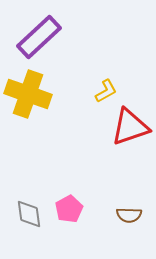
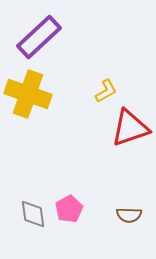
red triangle: moved 1 px down
gray diamond: moved 4 px right
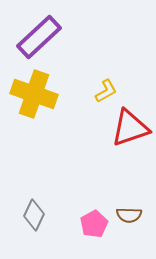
yellow cross: moved 6 px right
pink pentagon: moved 25 px right, 15 px down
gray diamond: moved 1 px right, 1 px down; rotated 32 degrees clockwise
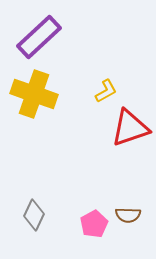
brown semicircle: moved 1 px left
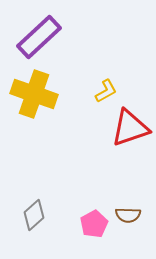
gray diamond: rotated 24 degrees clockwise
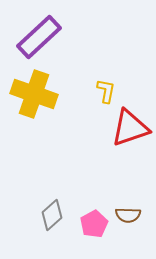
yellow L-shape: rotated 50 degrees counterclockwise
gray diamond: moved 18 px right
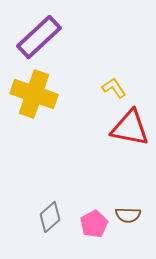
yellow L-shape: moved 8 px right, 3 px up; rotated 45 degrees counterclockwise
red triangle: rotated 30 degrees clockwise
gray diamond: moved 2 px left, 2 px down
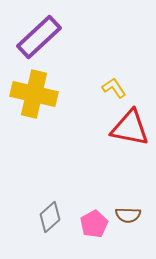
yellow cross: rotated 6 degrees counterclockwise
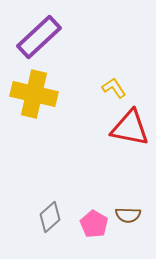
pink pentagon: rotated 12 degrees counterclockwise
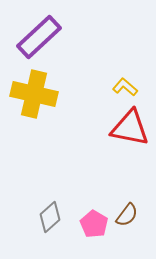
yellow L-shape: moved 11 px right, 1 px up; rotated 15 degrees counterclockwise
brown semicircle: moved 1 px left; rotated 55 degrees counterclockwise
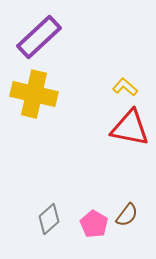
gray diamond: moved 1 px left, 2 px down
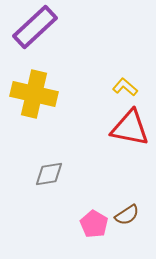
purple rectangle: moved 4 px left, 10 px up
brown semicircle: rotated 20 degrees clockwise
gray diamond: moved 45 px up; rotated 32 degrees clockwise
